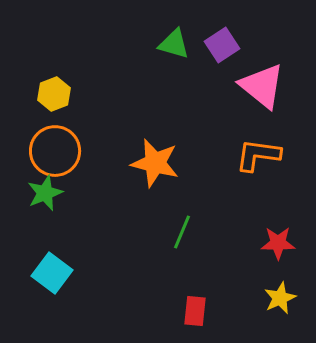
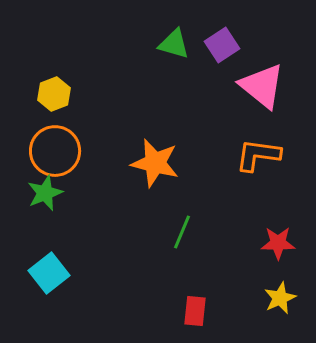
cyan square: moved 3 px left; rotated 15 degrees clockwise
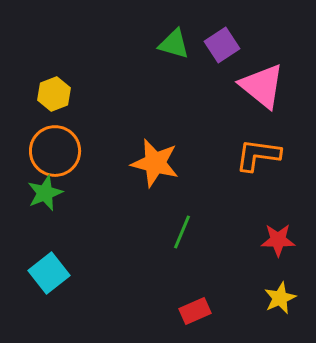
red star: moved 3 px up
red rectangle: rotated 60 degrees clockwise
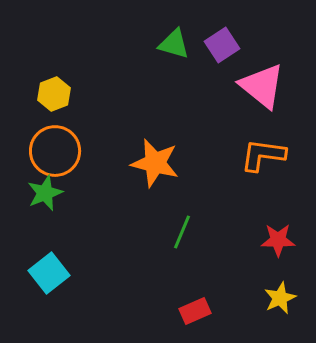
orange L-shape: moved 5 px right
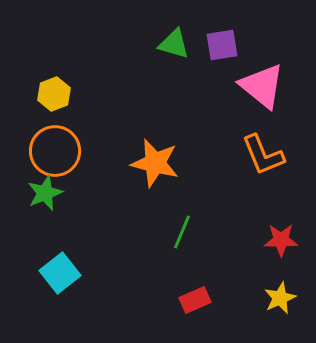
purple square: rotated 24 degrees clockwise
orange L-shape: rotated 120 degrees counterclockwise
red star: moved 3 px right
cyan square: moved 11 px right
red rectangle: moved 11 px up
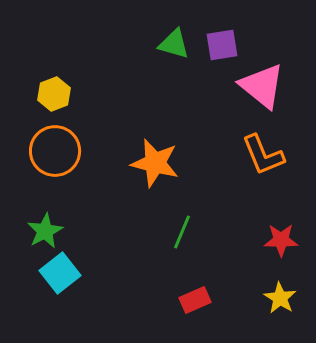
green star: moved 38 px down; rotated 6 degrees counterclockwise
yellow star: rotated 16 degrees counterclockwise
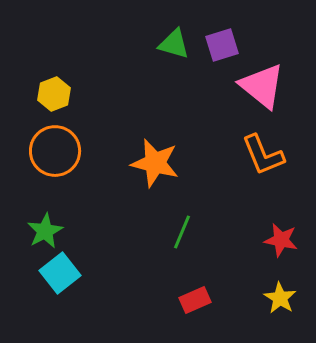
purple square: rotated 8 degrees counterclockwise
red star: rotated 12 degrees clockwise
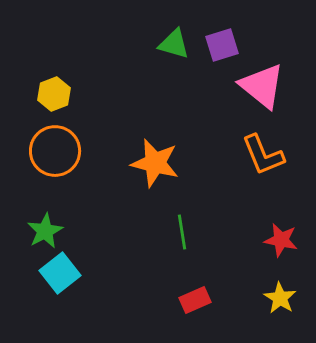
green line: rotated 32 degrees counterclockwise
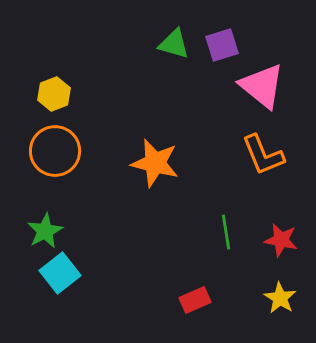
green line: moved 44 px right
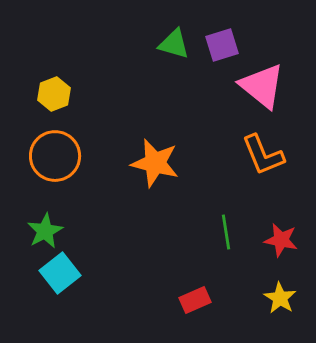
orange circle: moved 5 px down
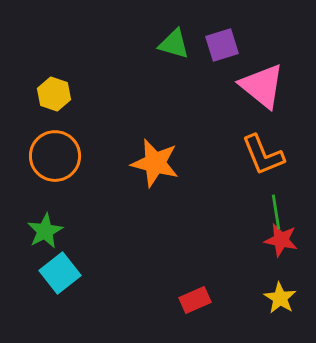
yellow hexagon: rotated 20 degrees counterclockwise
green line: moved 50 px right, 20 px up
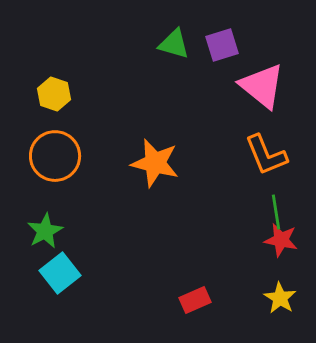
orange L-shape: moved 3 px right
